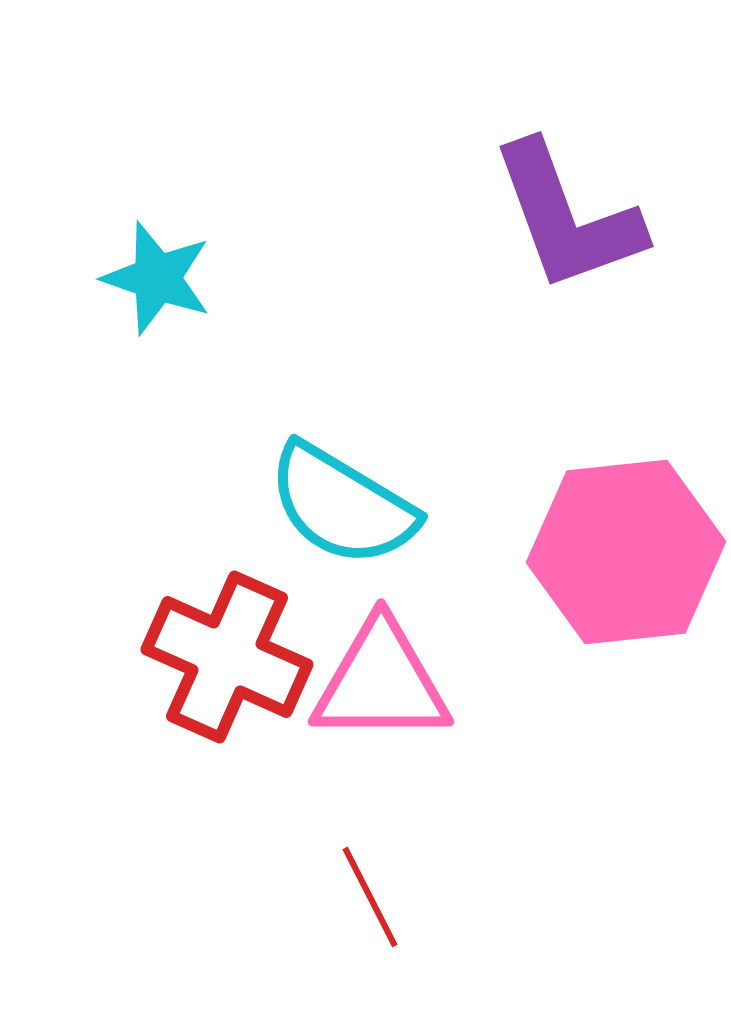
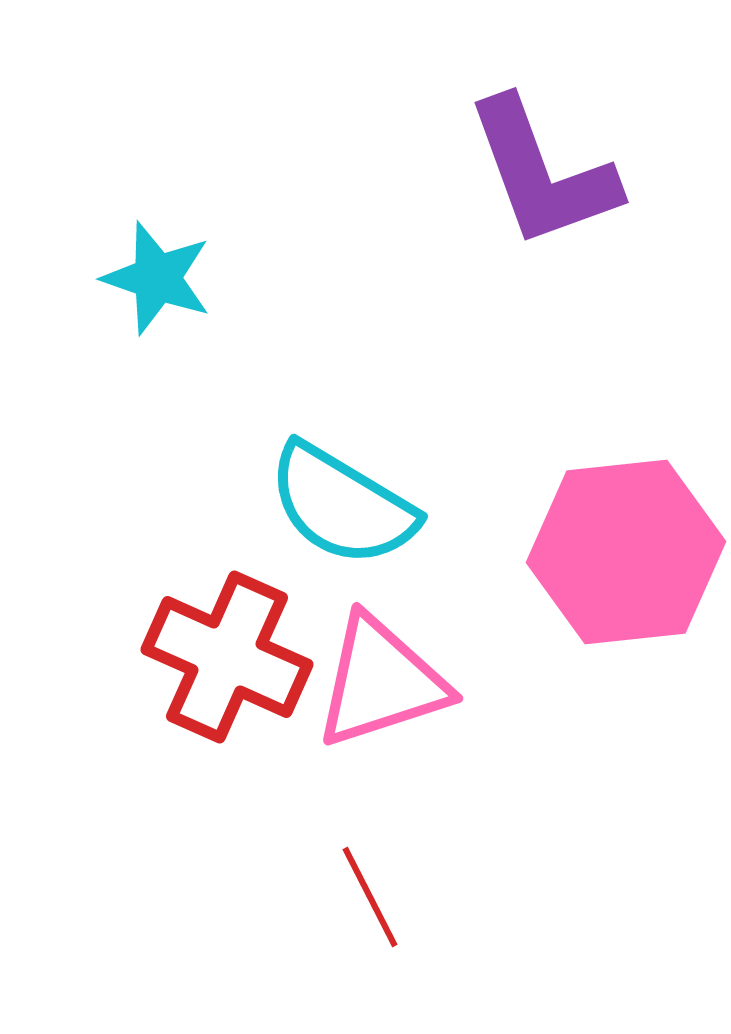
purple L-shape: moved 25 px left, 44 px up
pink triangle: rotated 18 degrees counterclockwise
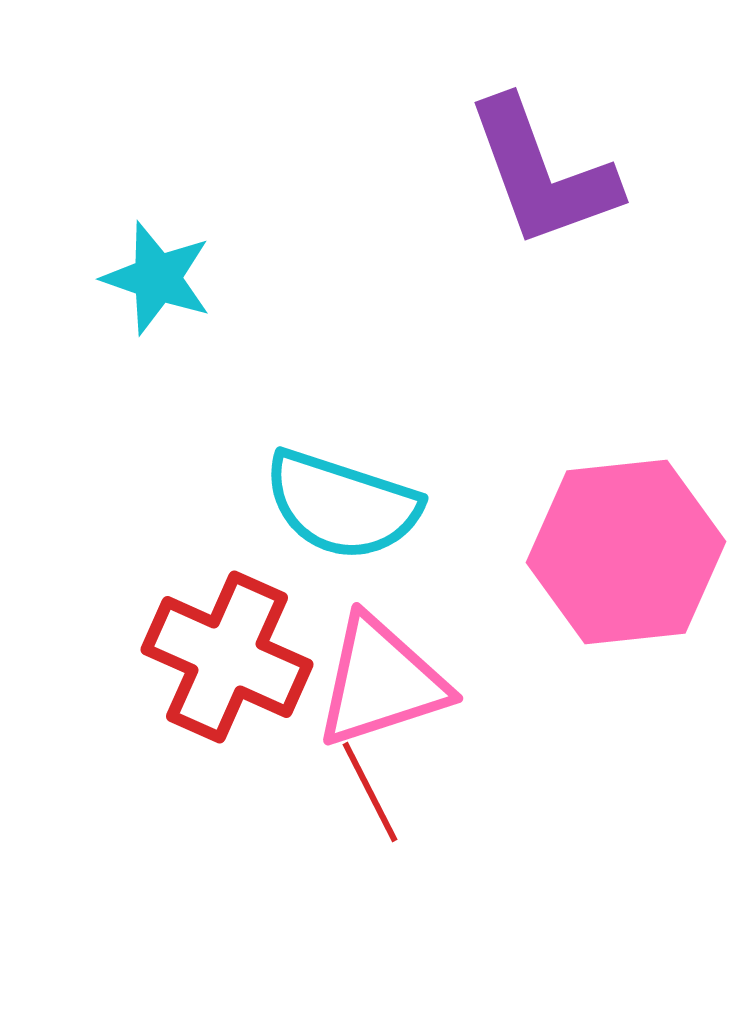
cyan semicircle: rotated 13 degrees counterclockwise
red line: moved 105 px up
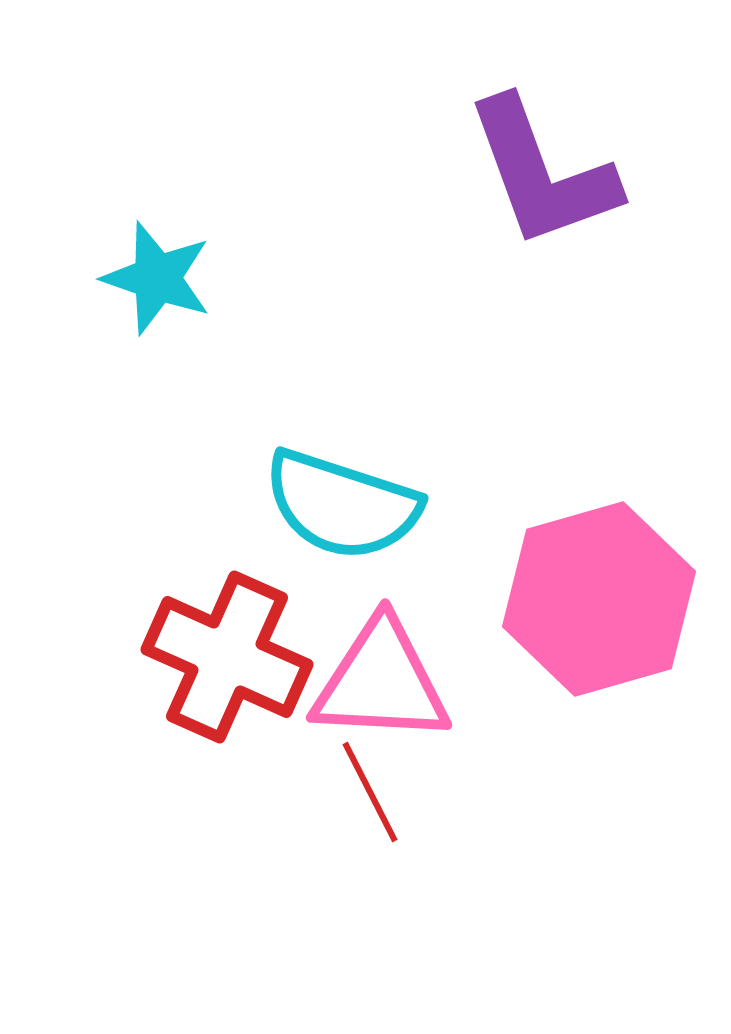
pink hexagon: moved 27 px left, 47 px down; rotated 10 degrees counterclockwise
pink triangle: rotated 21 degrees clockwise
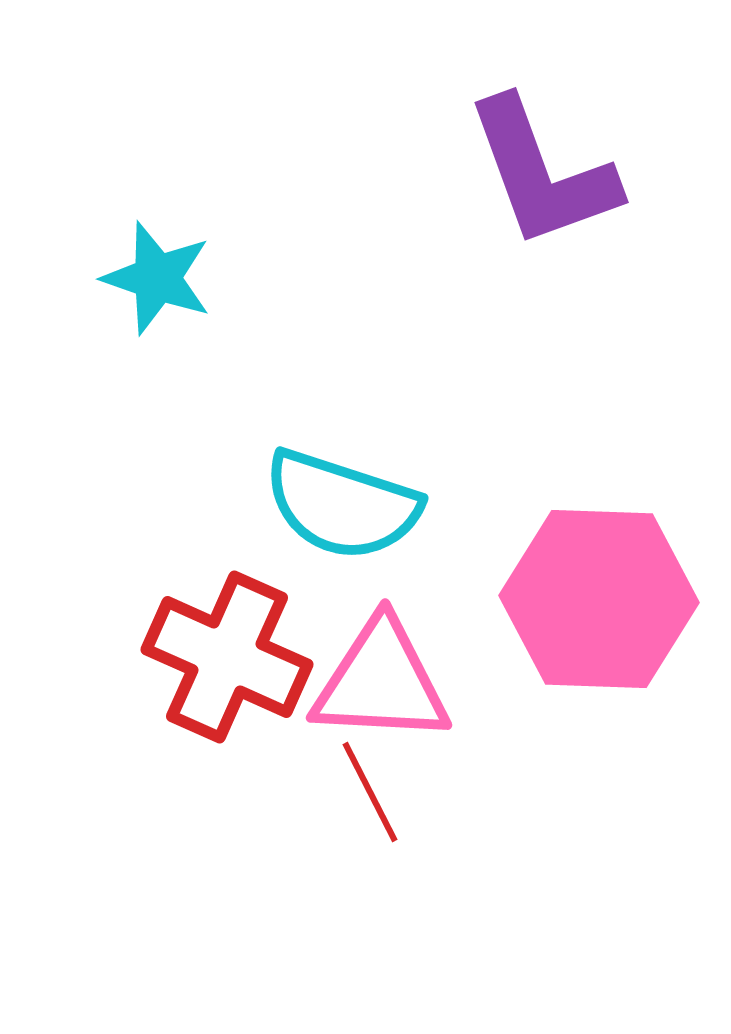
pink hexagon: rotated 18 degrees clockwise
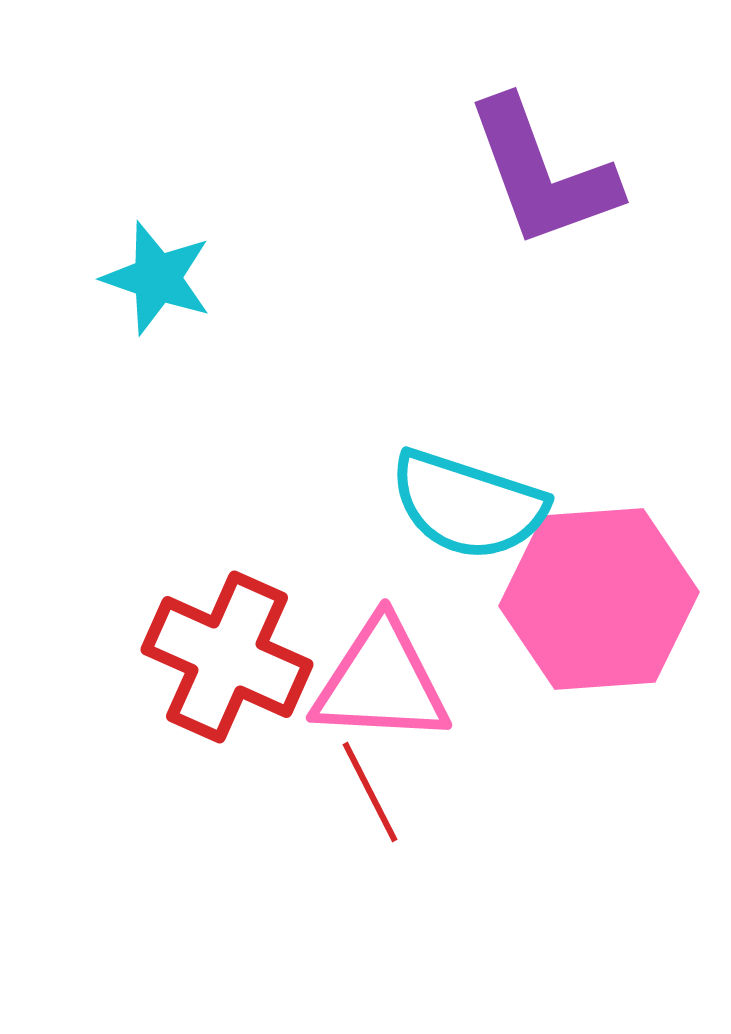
cyan semicircle: moved 126 px right
pink hexagon: rotated 6 degrees counterclockwise
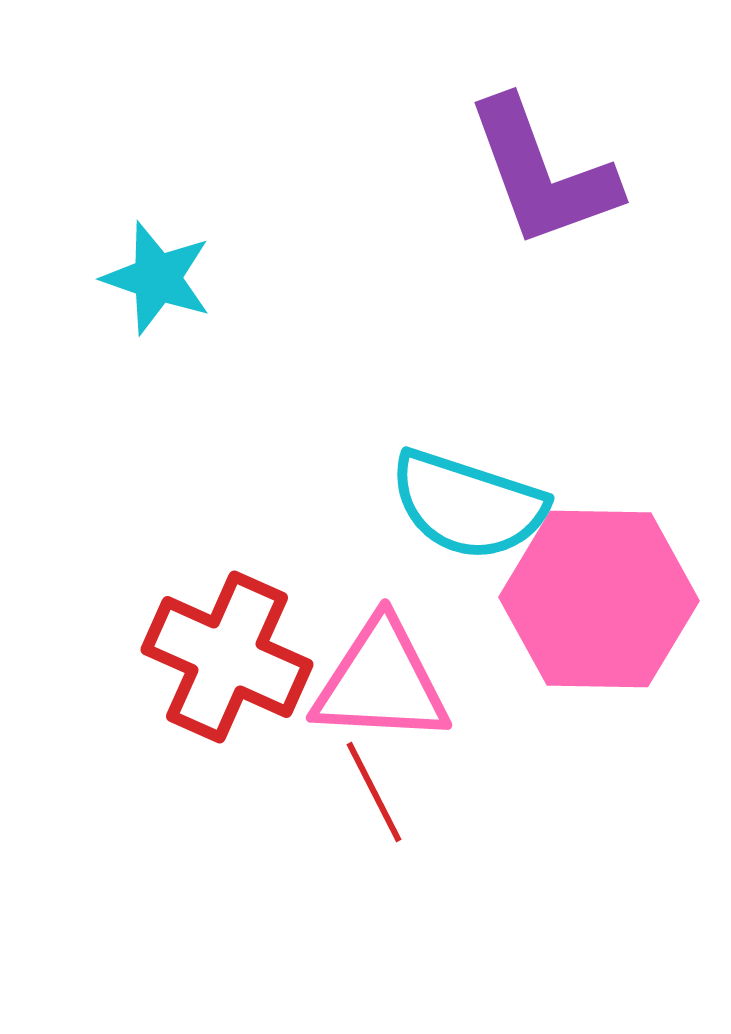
pink hexagon: rotated 5 degrees clockwise
red line: moved 4 px right
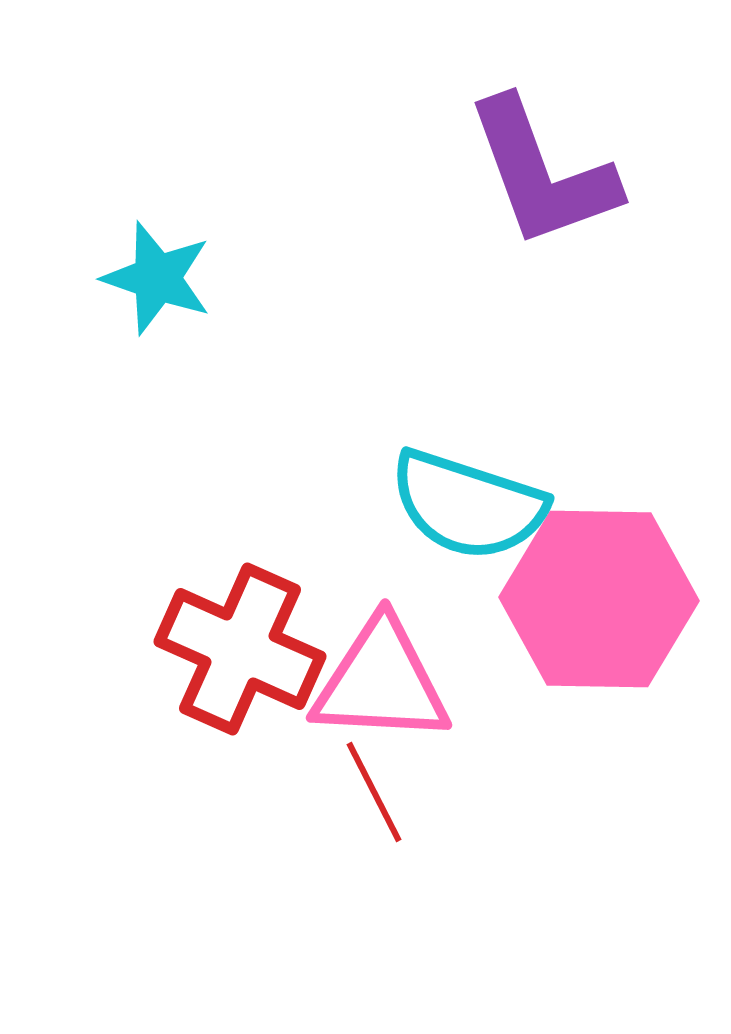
red cross: moved 13 px right, 8 px up
